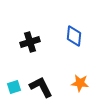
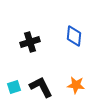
orange star: moved 4 px left, 2 px down
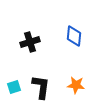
black L-shape: rotated 35 degrees clockwise
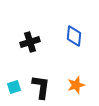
orange star: rotated 24 degrees counterclockwise
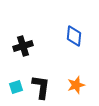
black cross: moved 7 px left, 4 px down
cyan square: moved 2 px right
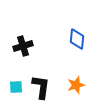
blue diamond: moved 3 px right, 3 px down
cyan square: rotated 16 degrees clockwise
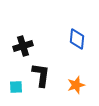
black L-shape: moved 12 px up
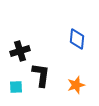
black cross: moved 3 px left, 5 px down
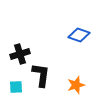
blue diamond: moved 2 px right, 4 px up; rotated 75 degrees counterclockwise
black cross: moved 3 px down
